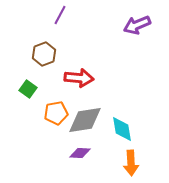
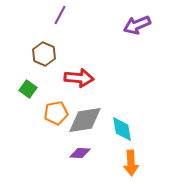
brown hexagon: rotated 15 degrees counterclockwise
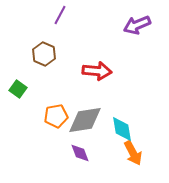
red arrow: moved 18 px right, 7 px up
green square: moved 10 px left
orange pentagon: moved 3 px down
purple diamond: rotated 65 degrees clockwise
orange arrow: moved 2 px right, 10 px up; rotated 25 degrees counterclockwise
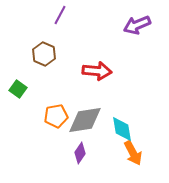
purple diamond: rotated 55 degrees clockwise
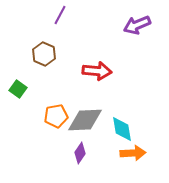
gray diamond: rotated 6 degrees clockwise
orange arrow: rotated 65 degrees counterclockwise
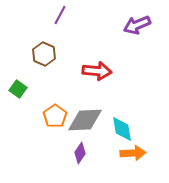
orange pentagon: moved 1 px left; rotated 25 degrees counterclockwise
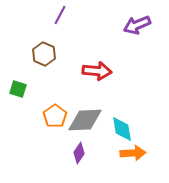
green square: rotated 18 degrees counterclockwise
purple diamond: moved 1 px left
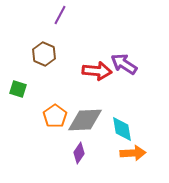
purple arrow: moved 13 px left, 39 px down; rotated 56 degrees clockwise
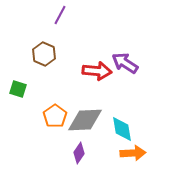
purple arrow: moved 1 px right, 1 px up
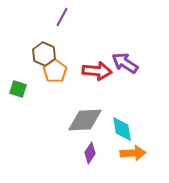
purple line: moved 2 px right, 2 px down
orange pentagon: moved 45 px up
purple diamond: moved 11 px right
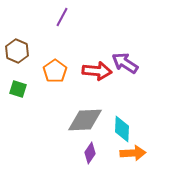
brown hexagon: moved 27 px left, 3 px up
cyan diamond: rotated 12 degrees clockwise
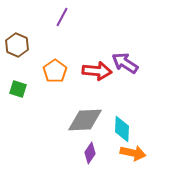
brown hexagon: moved 6 px up
orange arrow: rotated 15 degrees clockwise
